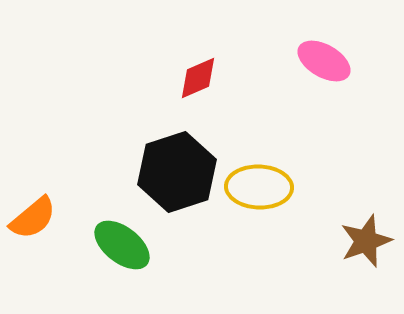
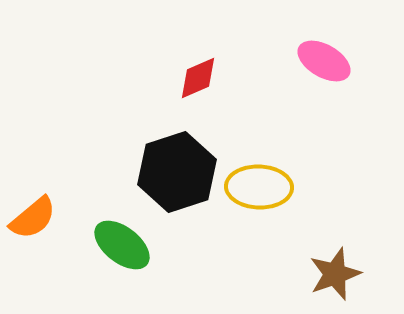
brown star: moved 31 px left, 33 px down
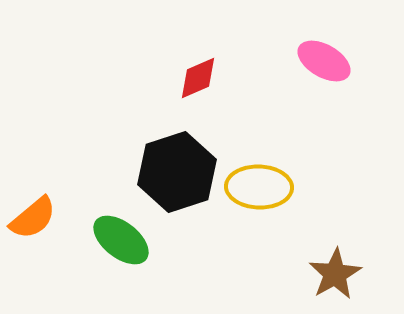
green ellipse: moved 1 px left, 5 px up
brown star: rotated 10 degrees counterclockwise
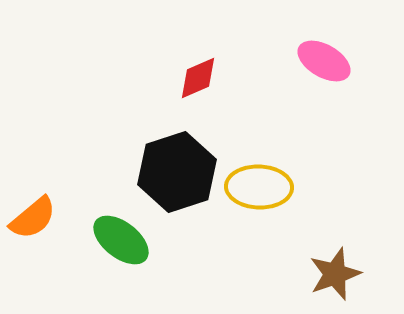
brown star: rotated 10 degrees clockwise
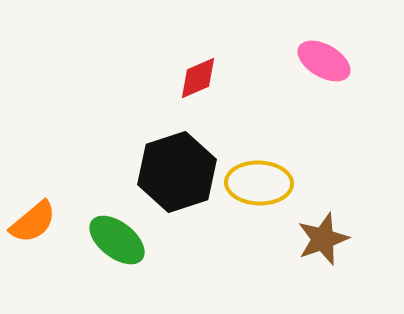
yellow ellipse: moved 4 px up
orange semicircle: moved 4 px down
green ellipse: moved 4 px left
brown star: moved 12 px left, 35 px up
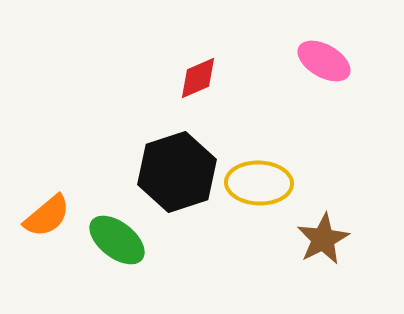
orange semicircle: moved 14 px right, 6 px up
brown star: rotated 8 degrees counterclockwise
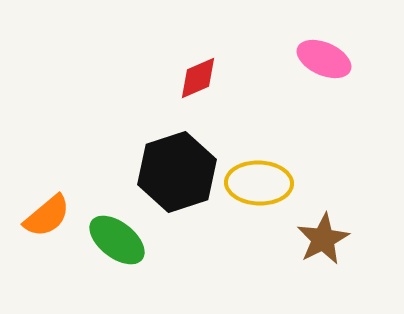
pink ellipse: moved 2 px up; rotated 6 degrees counterclockwise
